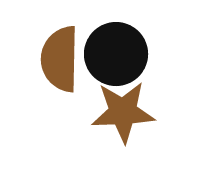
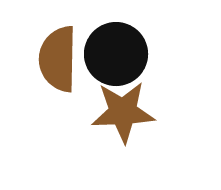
brown semicircle: moved 2 px left
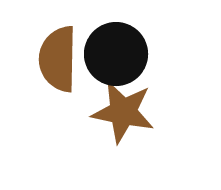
brown star: rotated 14 degrees clockwise
